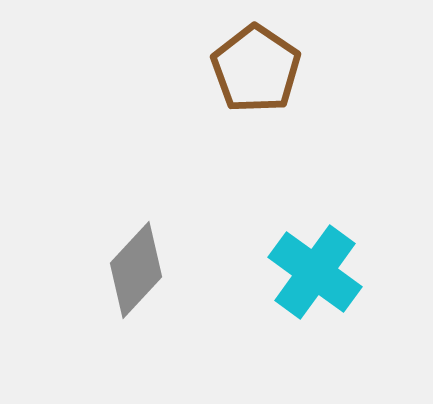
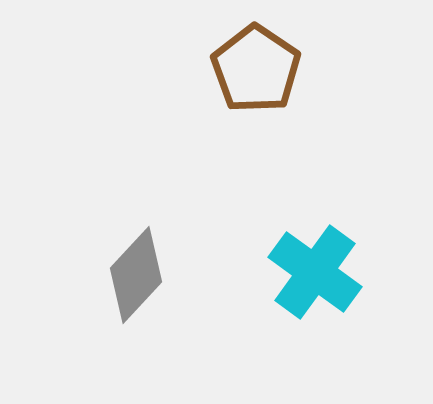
gray diamond: moved 5 px down
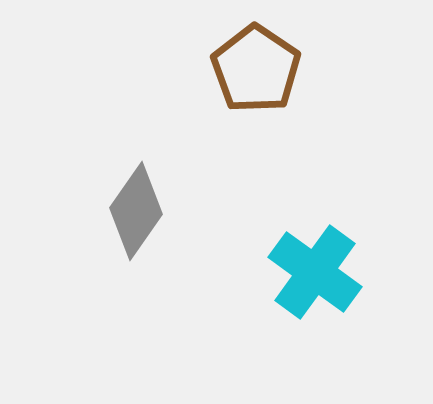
gray diamond: moved 64 px up; rotated 8 degrees counterclockwise
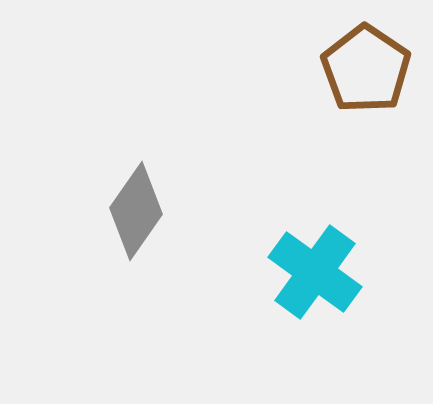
brown pentagon: moved 110 px right
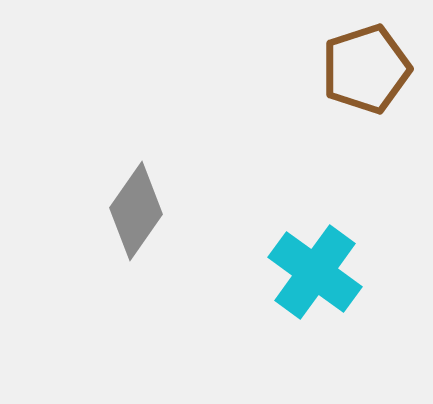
brown pentagon: rotated 20 degrees clockwise
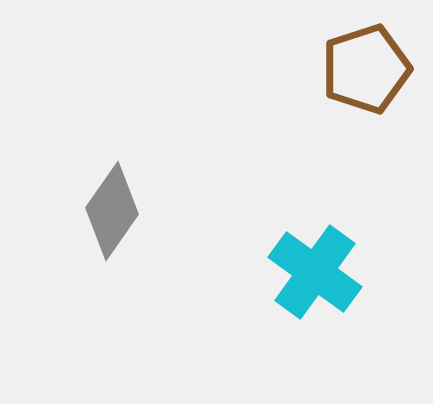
gray diamond: moved 24 px left
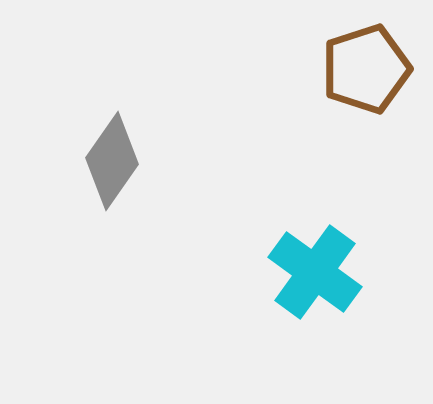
gray diamond: moved 50 px up
